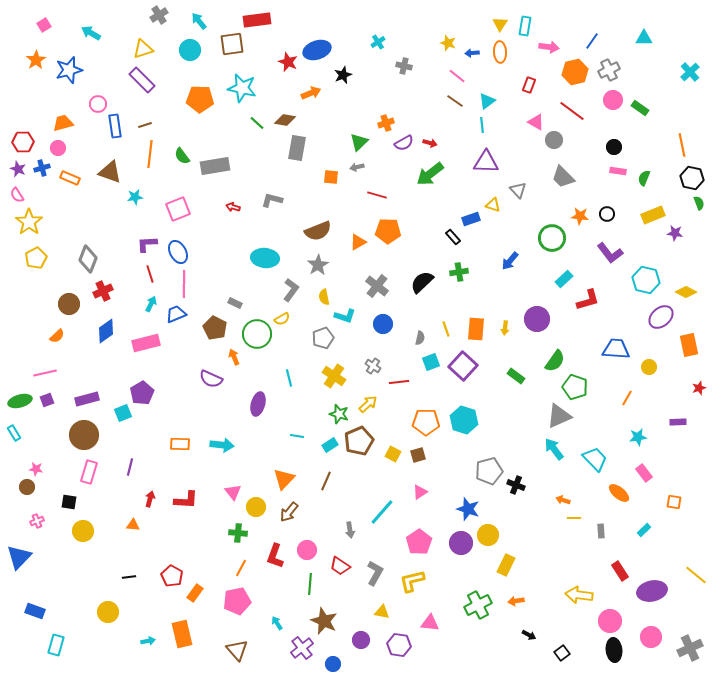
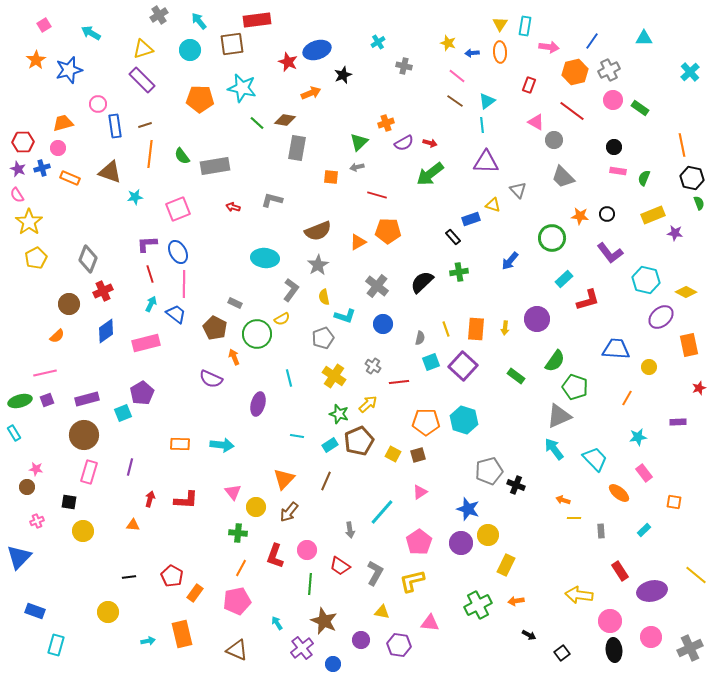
blue trapezoid at (176, 314): rotated 60 degrees clockwise
brown triangle at (237, 650): rotated 25 degrees counterclockwise
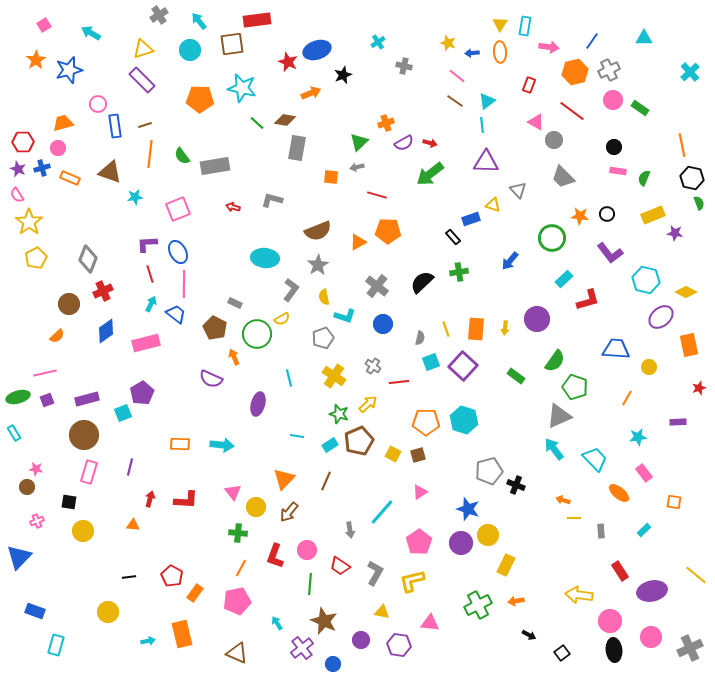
green ellipse at (20, 401): moved 2 px left, 4 px up
brown triangle at (237, 650): moved 3 px down
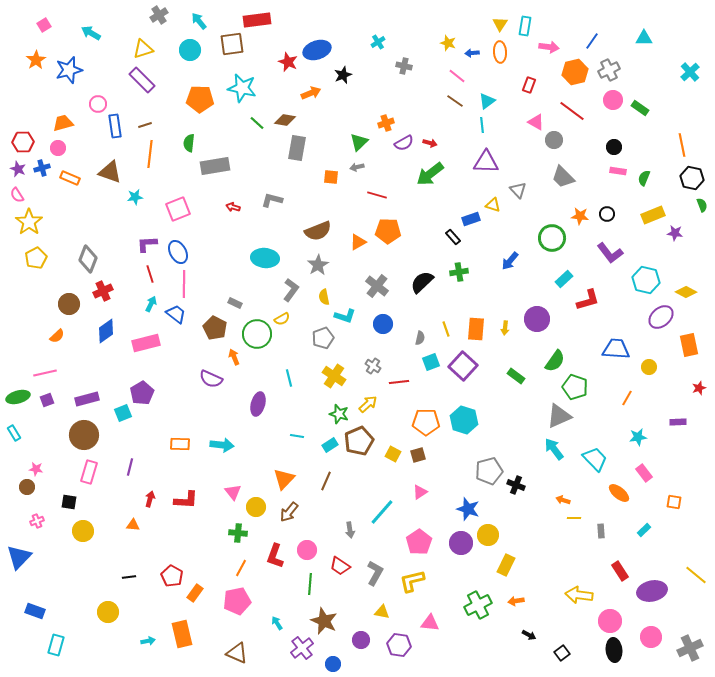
green semicircle at (182, 156): moved 7 px right, 13 px up; rotated 42 degrees clockwise
green semicircle at (699, 203): moved 3 px right, 2 px down
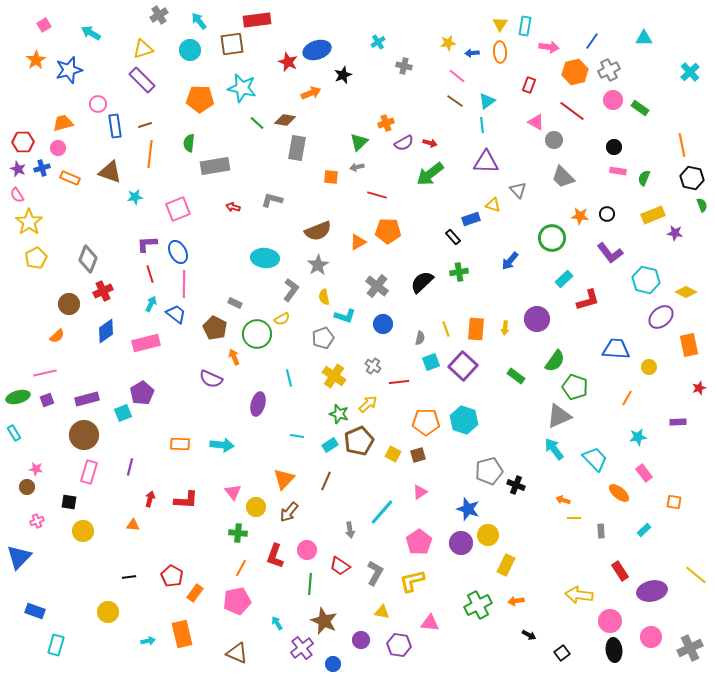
yellow star at (448, 43): rotated 28 degrees counterclockwise
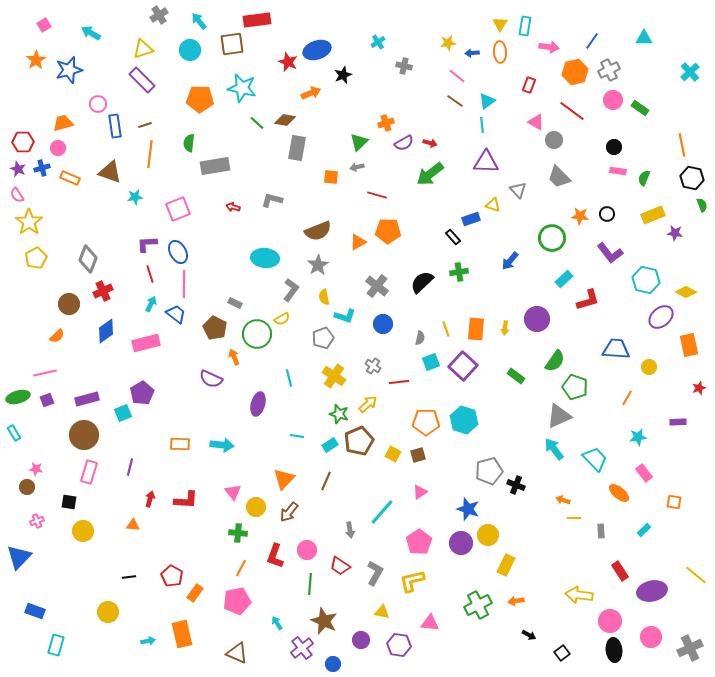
gray trapezoid at (563, 177): moved 4 px left
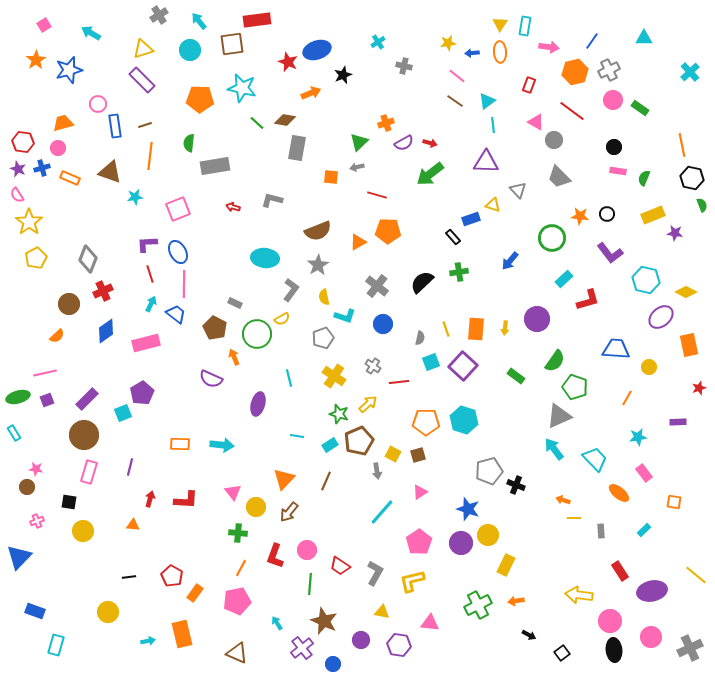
cyan line at (482, 125): moved 11 px right
red hexagon at (23, 142): rotated 10 degrees clockwise
orange line at (150, 154): moved 2 px down
purple rectangle at (87, 399): rotated 30 degrees counterclockwise
gray arrow at (350, 530): moved 27 px right, 59 px up
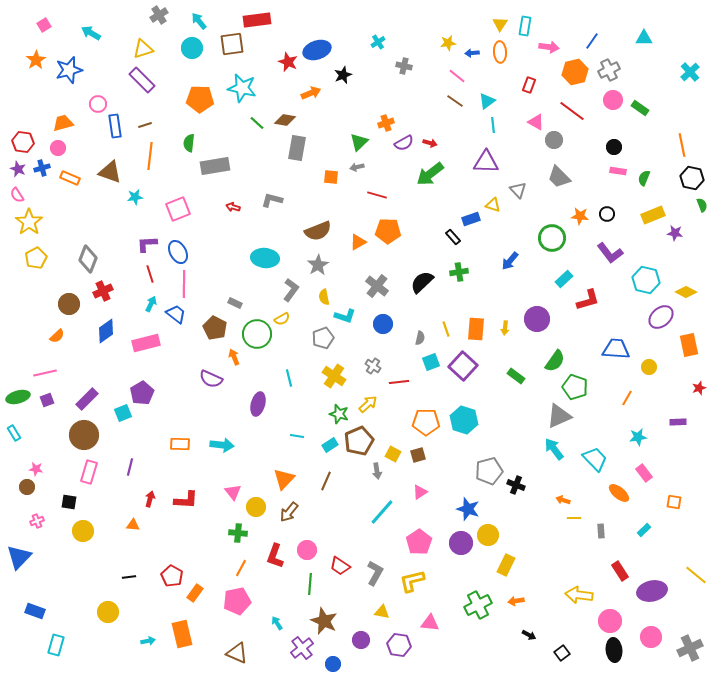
cyan circle at (190, 50): moved 2 px right, 2 px up
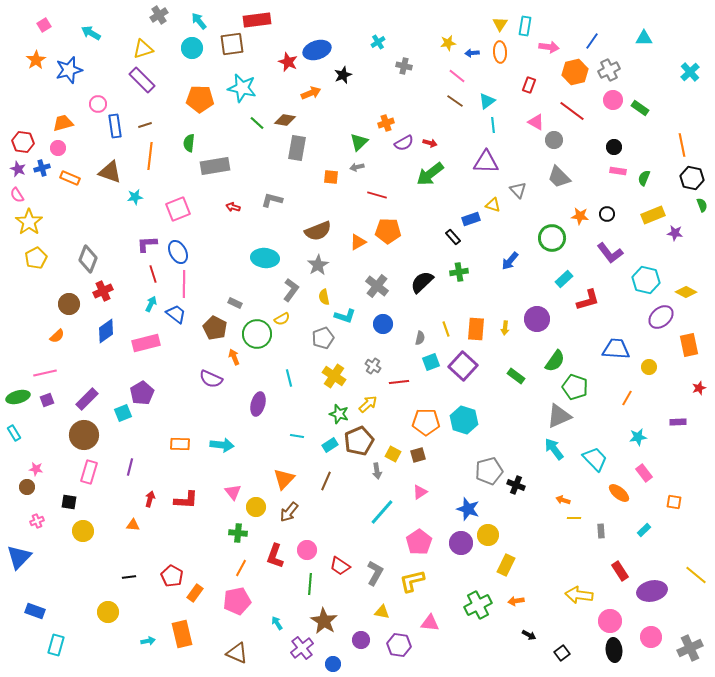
red line at (150, 274): moved 3 px right
brown star at (324, 621): rotated 8 degrees clockwise
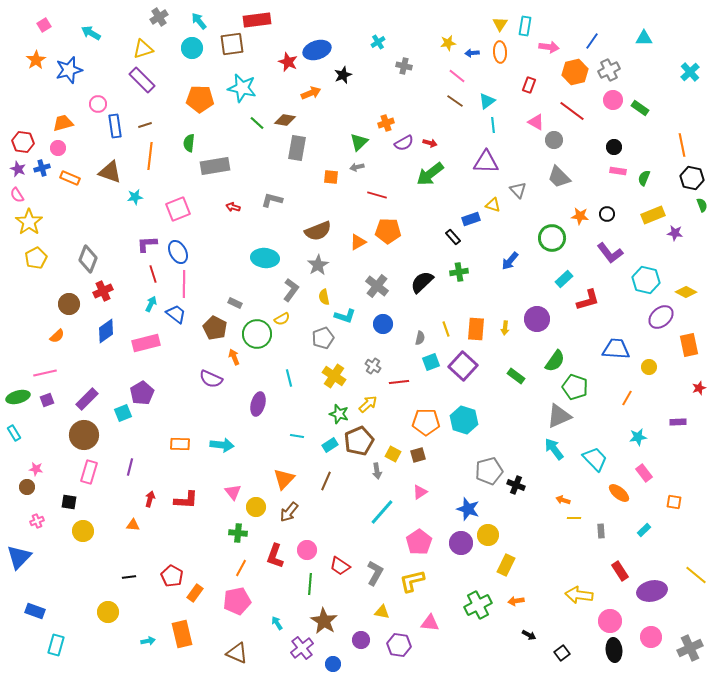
gray cross at (159, 15): moved 2 px down
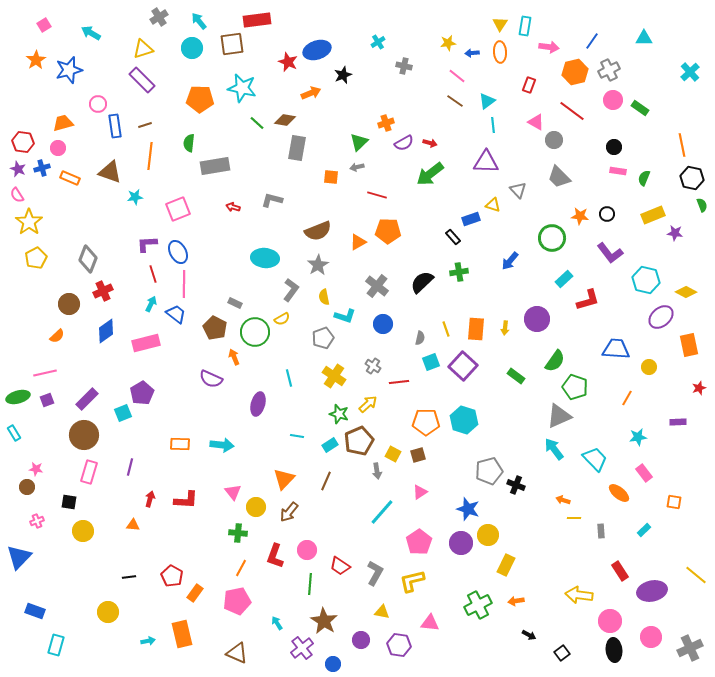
green circle at (257, 334): moved 2 px left, 2 px up
